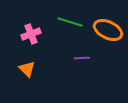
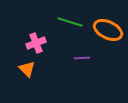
pink cross: moved 5 px right, 9 px down
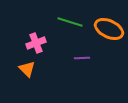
orange ellipse: moved 1 px right, 1 px up
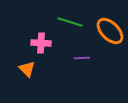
orange ellipse: moved 1 px right, 2 px down; rotated 20 degrees clockwise
pink cross: moved 5 px right; rotated 24 degrees clockwise
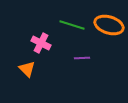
green line: moved 2 px right, 3 px down
orange ellipse: moved 1 px left, 6 px up; rotated 28 degrees counterclockwise
pink cross: rotated 24 degrees clockwise
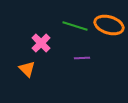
green line: moved 3 px right, 1 px down
pink cross: rotated 18 degrees clockwise
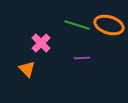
green line: moved 2 px right, 1 px up
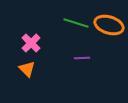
green line: moved 1 px left, 2 px up
pink cross: moved 10 px left
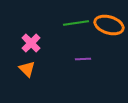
green line: rotated 25 degrees counterclockwise
purple line: moved 1 px right, 1 px down
